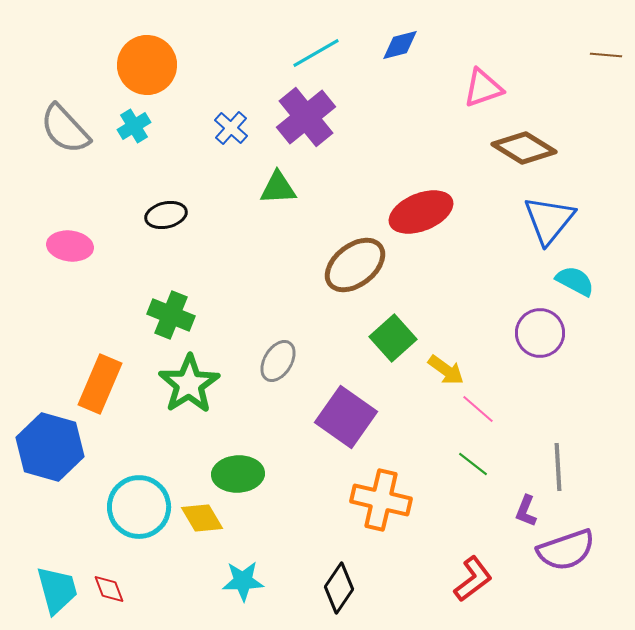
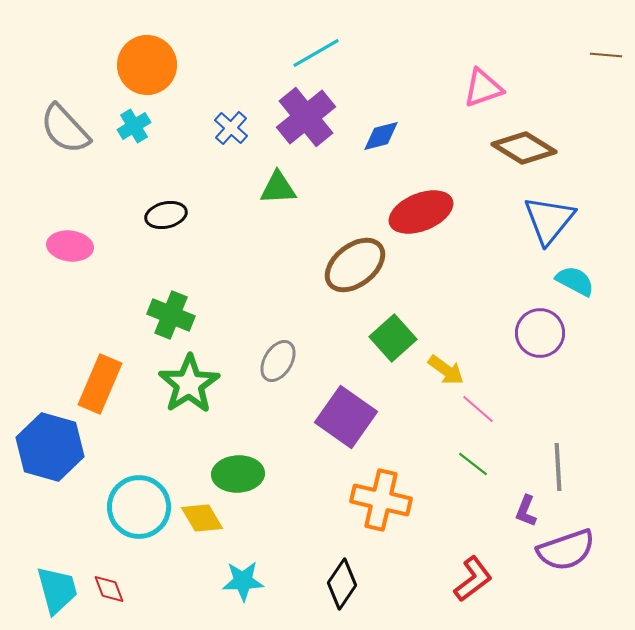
blue diamond: moved 19 px left, 91 px down
black diamond: moved 3 px right, 4 px up
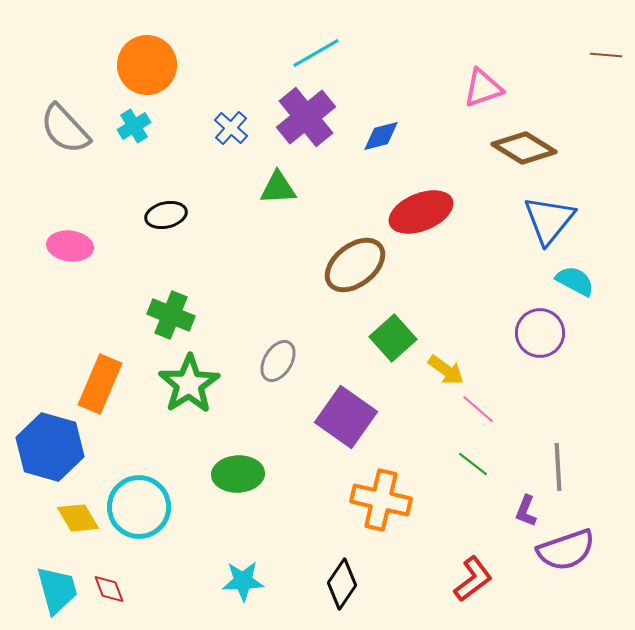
yellow diamond: moved 124 px left
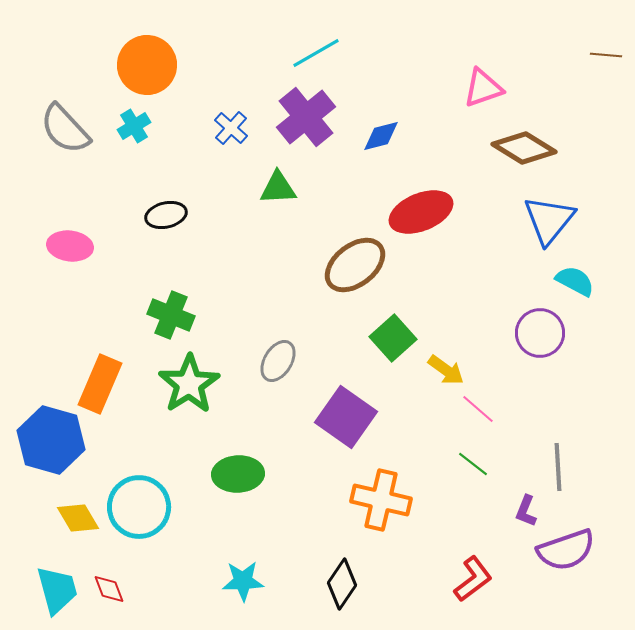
blue hexagon: moved 1 px right, 7 px up
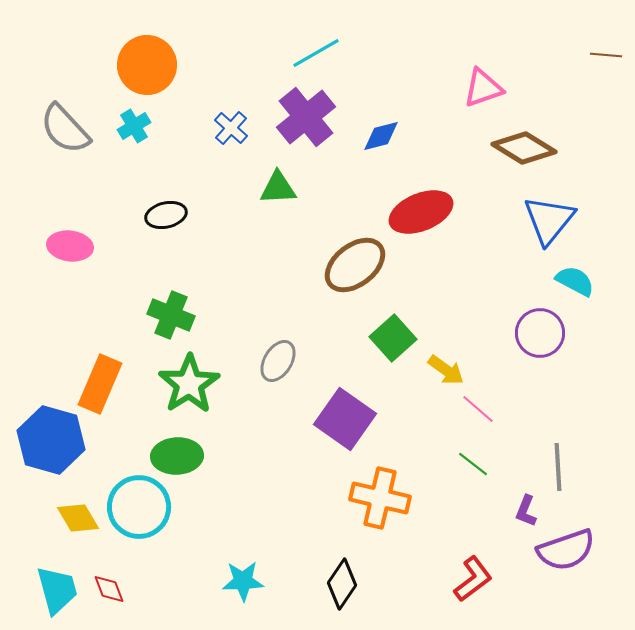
purple square: moved 1 px left, 2 px down
green ellipse: moved 61 px left, 18 px up
orange cross: moved 1 px left, 2 px up
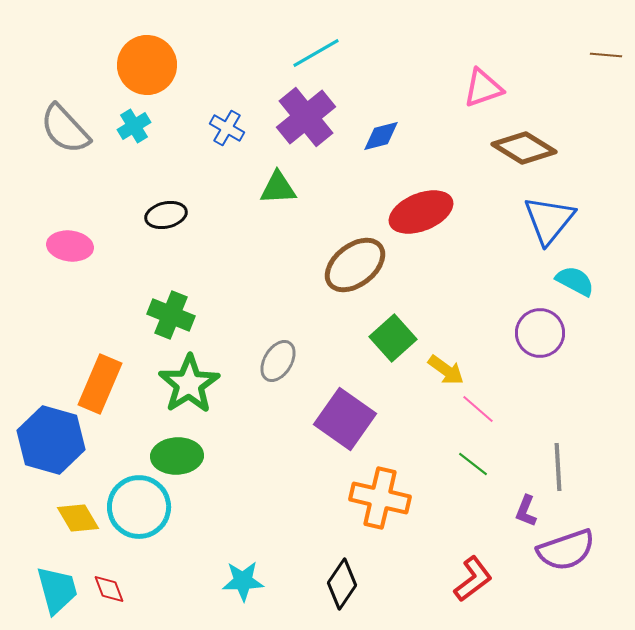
blue cross: moved 4 px left; rotated 12 degrees counterclockwise
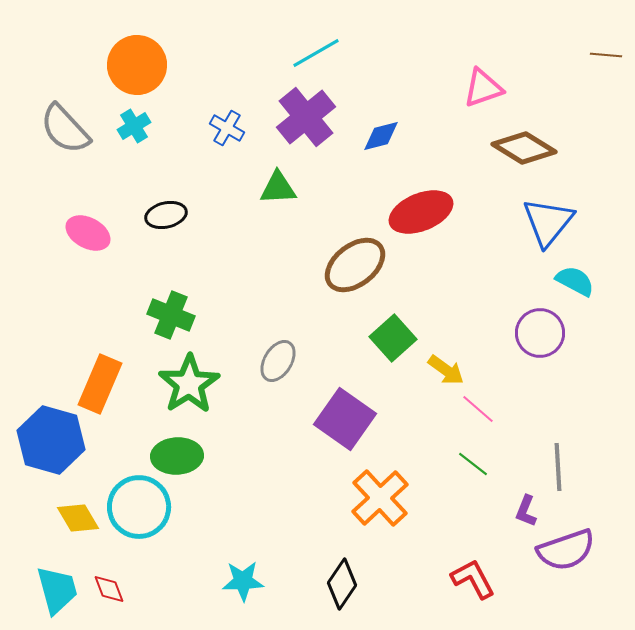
orange circle: moved 10 px left
blue triangle: moved 1 px left, 2 px down
pink ellipse: moved 18 px right, 13 px up; rotated 21 degrees clockwise
orange cross: rotated 34 degrees clockwise
red L-shape: rotated 81 degrees counterclockwise
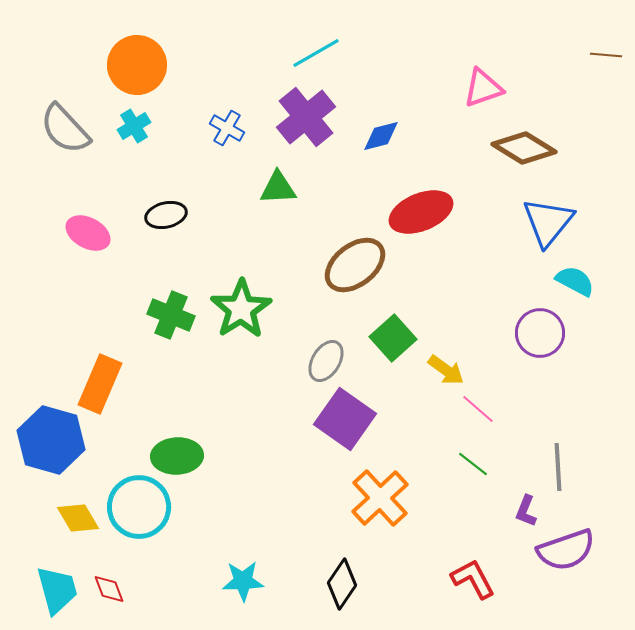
gray ellipse: moved 48 px right
green star: moved 52 px right, 75 px up
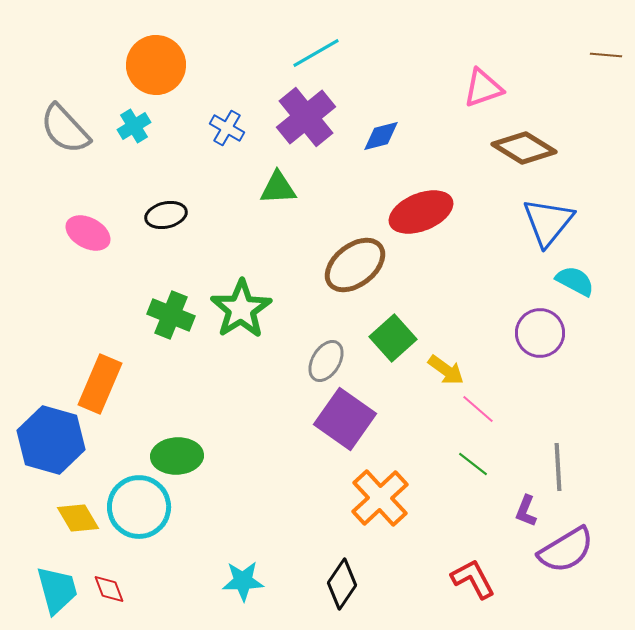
orange circle: moved 19 px right
purple semicircle: rotated 12 degrees counterclockwise
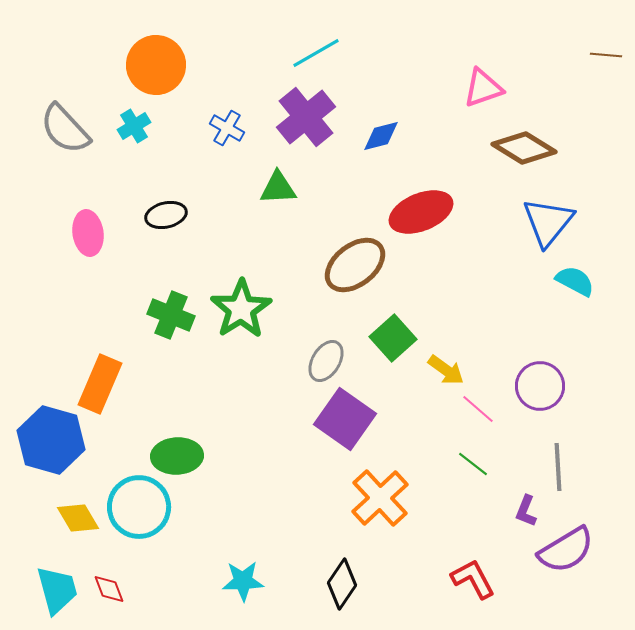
pink ellipse: rotated 54 degrees clockwise
purple circle: moved 53 px down
